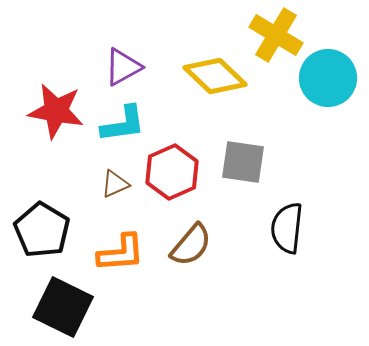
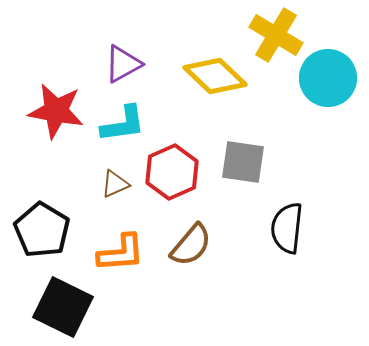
purple triangle: moved 3 px up
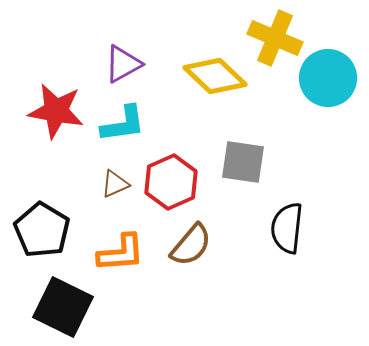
yellow cross: moved 1 px left, 3 px down; rotated 8 degrees counterclockwise
red hexagon: moved 1 px left, 10 px down
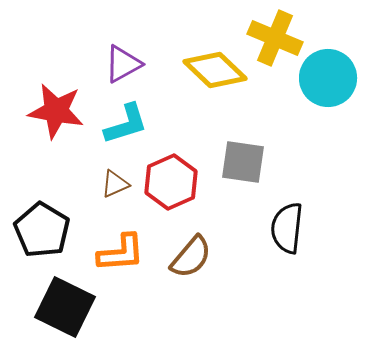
yellow diamond: moved 6 px up
cyan L-shape: moved 3 px right; rotated 9 degrees counterclockwise
brown semicircle: moved 12 px down
black square: moved 2 px right
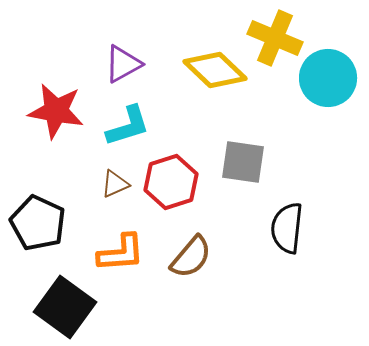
cyan L-shape: moved 2 px right, 2 px down
red hexagon: rotated 6 degrees clockwise
black pentagon: moved 4 px left, 7 px up; rotated 6 degrees counterclockwise
black square: rotated 10 degrees clockwise
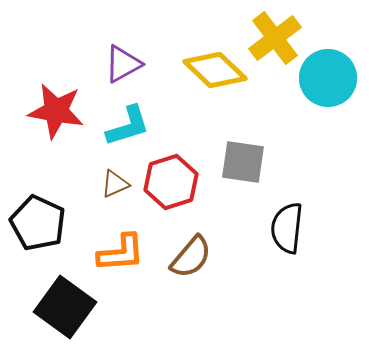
yellow cross: rotated 30 degrees clockwise
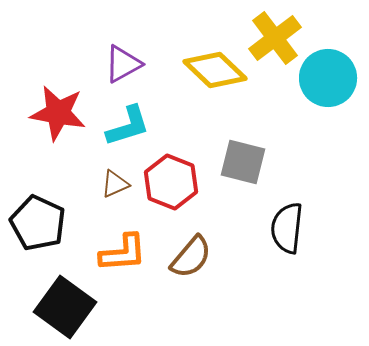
red star: moved 2 px right, 2 px down
gray square: rotated 6 degrees clockwise
red hexagon: rotated 20 degrees counterclockwise
orange L-shape: moved 2 px right
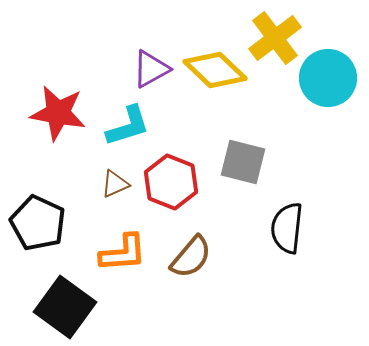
purple triangle: moved 28 px right, 5 px down
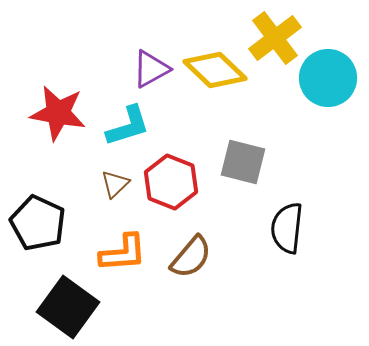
brown triangle: rotated 20 degrees counterclockwise
black square: moved 3 px right
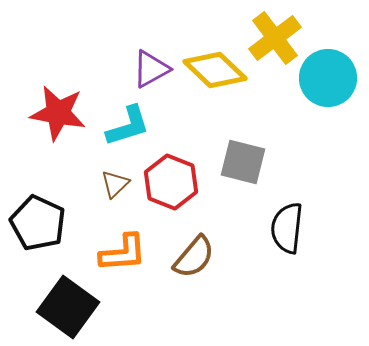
brown semicircle: moved 3 px right
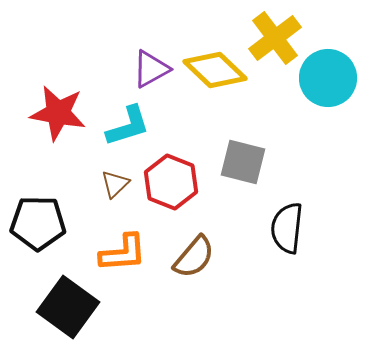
black pentagon: rotated 24 degrees counterclockwise
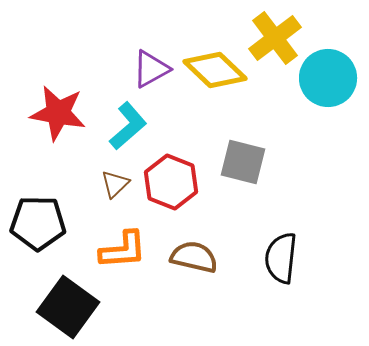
cyan L-shape: rotated 24 degrees counterclockwise
black semicircle: moved 6 px left, 30 px down
orange L-shape: moved 3 px up
brown semicircle: rotated 117 degrees counterclockwise
